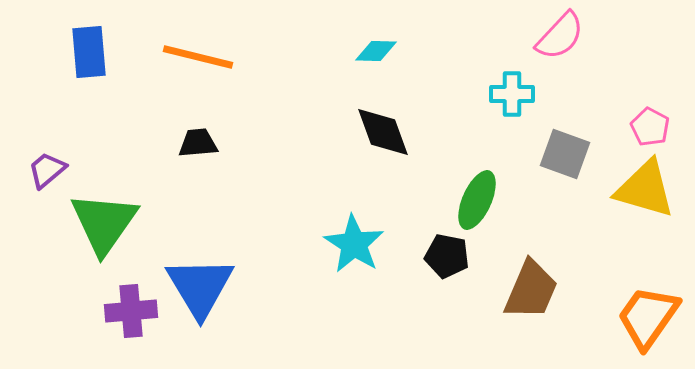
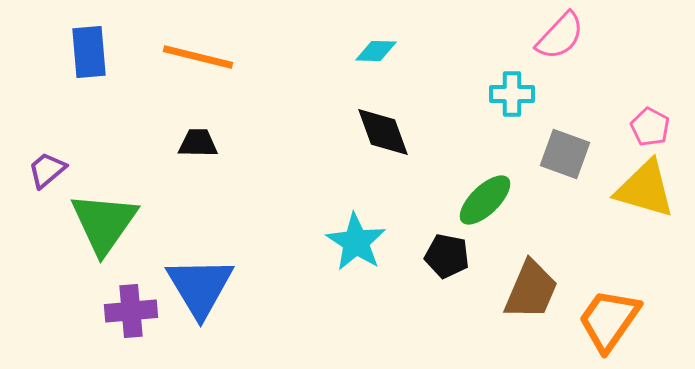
black trapezoid: rotated 6 degrees clockwise
green ellipse: moved 8 px right; rotated 22 degrees clockwise
cyan star: moved 2 px right, 2 px up
orange trapezoid: moved 39 px left, 3 px down
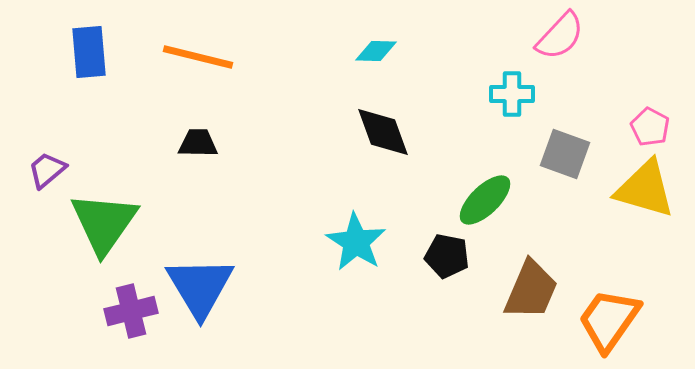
purple cross: rotated 9 degrees counterclockwise
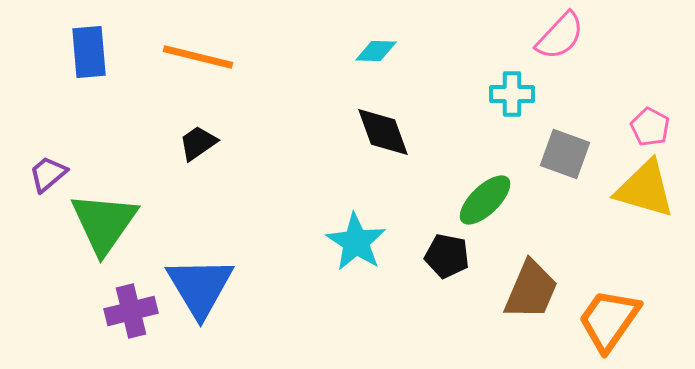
black trapezoid: rotated 36 degrees counterclockwise
purple trapezoid: moved 1 px right, 4 px down
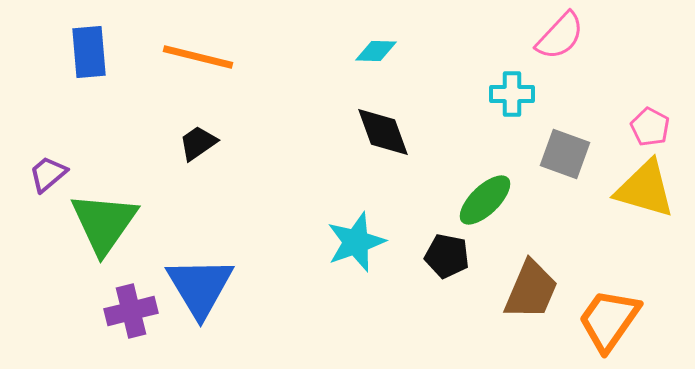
cyan star: rotated 20 degrees clockwise
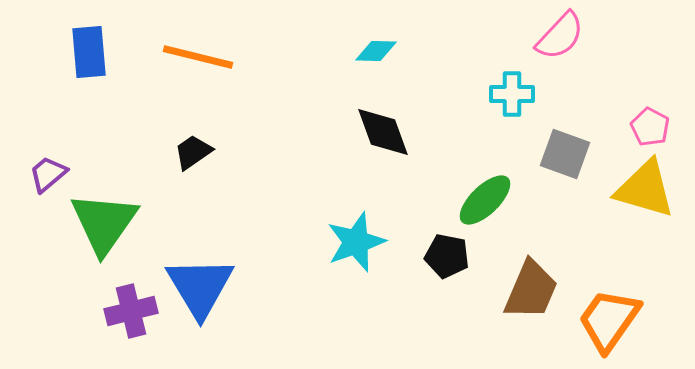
black trapezoid: moved 5 px left, 9 px down
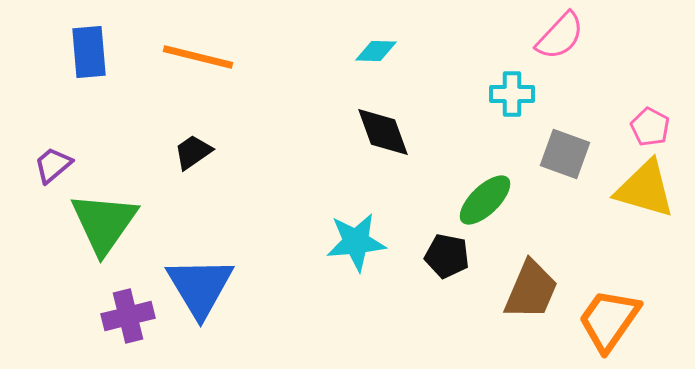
purple trapezoid: moved 5 px right, 9 px up
cyan star: rotated 14 degrees clockwise
purple cross: moved 3 px left, 5 px down
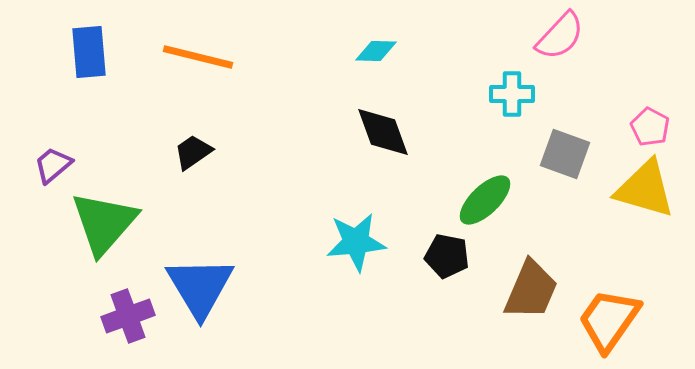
green triangle: rotated 6 degrees clockwise
purple cross: rotated 6 degrees counterclockwise
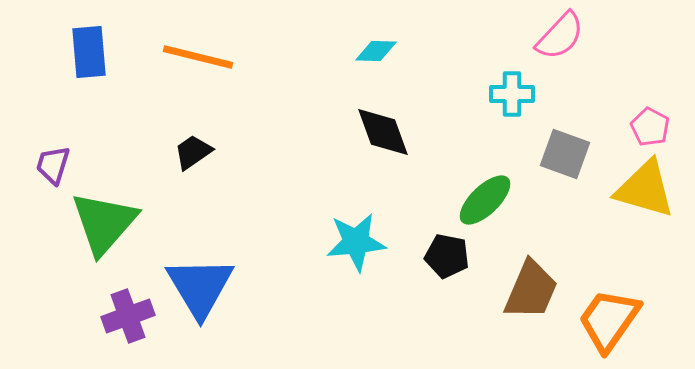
purple trapezoid: rotated 33 degrees counterclockwise
